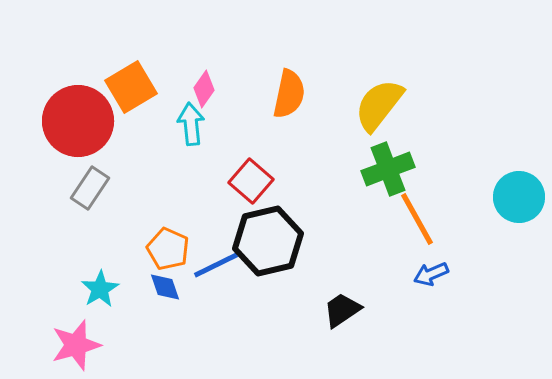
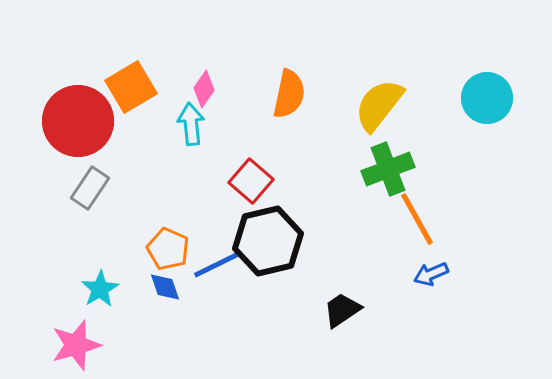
cyan circle: moved 32 px left, 99 px up
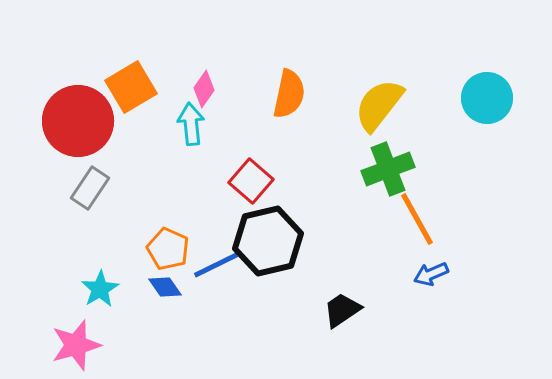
blue diamond: rotated 16 degrees counterclockwise
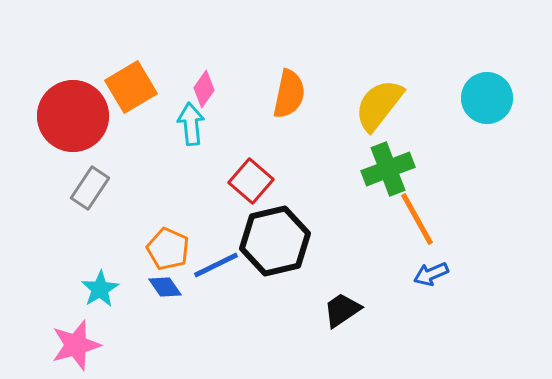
red circle: moved 5 px left, 5 px up
black hexagon: moved 7 px right
